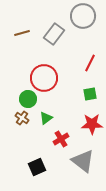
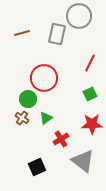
gray circle: moved 4 px left
gray rectangle: moved 3 px right; rotated 25 degrees counterclockwise
green square: rotated 16 degrees counterclockwise
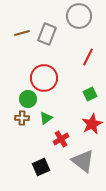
gray rectangle: moved 10 px left; rotated 10 degrees clockwise
red line: moved 2 px left, 6 px up
brown cross: rotated 32 degrees counterclockwise
red star: rotated 25 degrees counterclockwise
black square: moved 4 px right
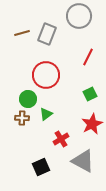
red circle: moved 2 px right, 3 px up
green triangle: moved 4 px up
gray triangle: rotated 10 degrees counterclockwise
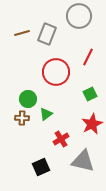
red circle: moved 10 px right, 3 px up
gray triangle: rotated 15 degrees counterclockwise
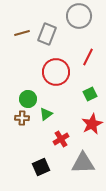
gray triangle: moved 2 px down; rotated 15 degrees counterclockwise
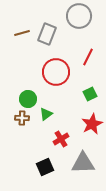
black square: moved 4 px right
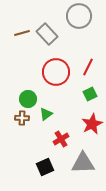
gray rectangle: rotated 65 degrees counterclockwise
red line: moved 10 px down
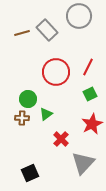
gray rectangle: moved 4 px up
red cross: rotated 14 degrees counterclockwise
gray triangle: rotated 45 degrees counterclockwise
black square: moved 15 px left, 6 px down
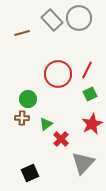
gray circle: moved 2 px down
gray rectangle: moved 5 px right, 10 px up
red line: moved 1 px left, 3 px down
red circle: moved 2 px right, 2 px down
green triangle: moved 10 px down
